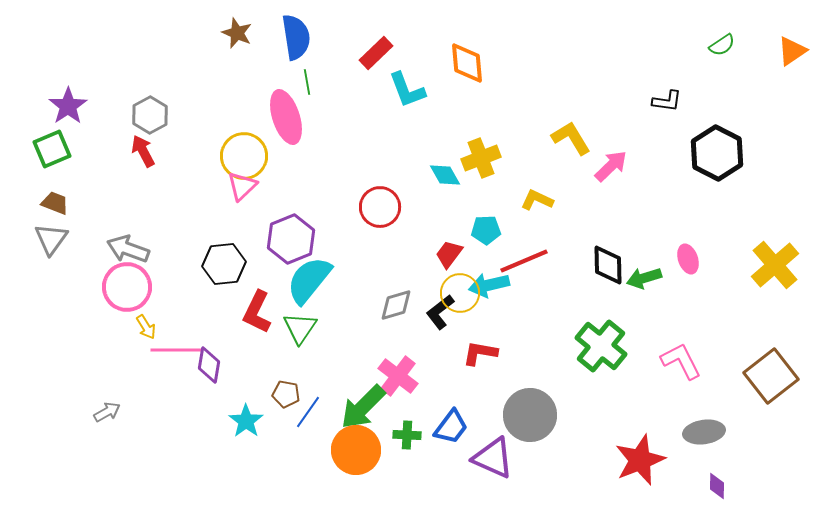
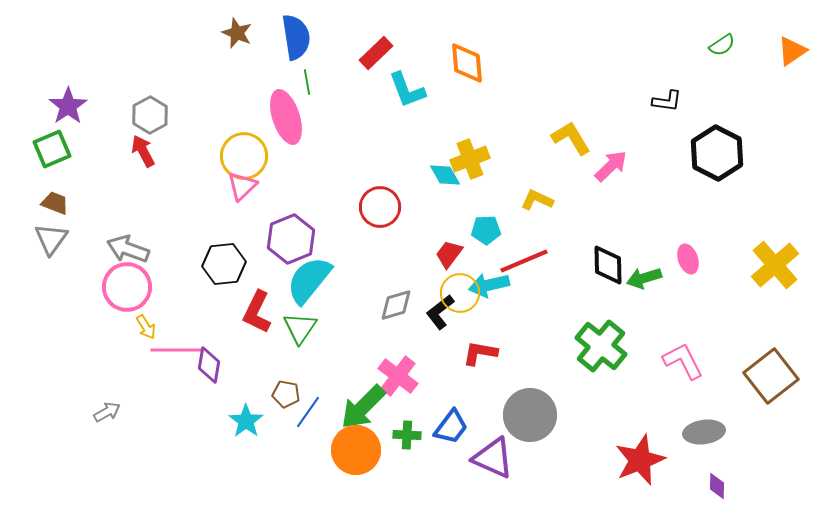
yellow cross at (481, 158): moved 11 px left, 1 px down
pink L-shape at (681, 361): moved 2 px right
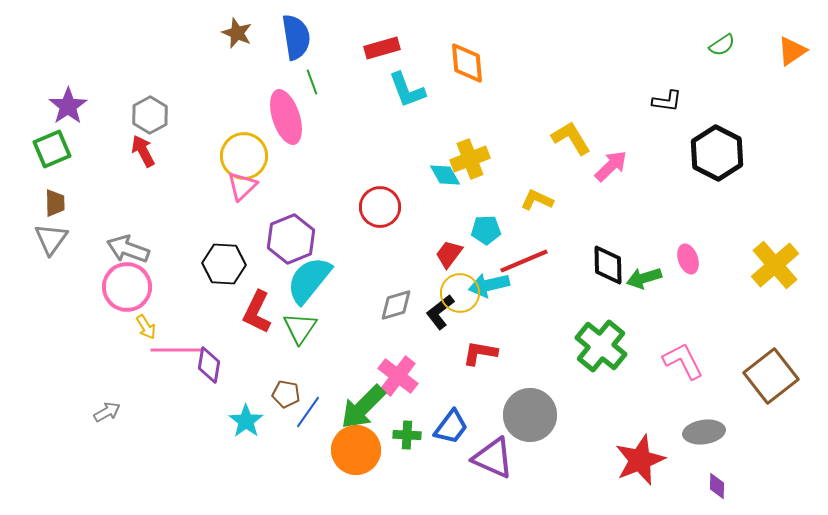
red rectangle at (376, 53): moved 6 px right, 5 px up; rotated 28 degrees clockwise
green line at (307, 82): moved 5 px right; rotated 10 degrees counterclockwise
brown trapezoid at (55, 203): rotated 68 degrees clockwise
black hexagon at (224, 264): rotated 9 degrees clockwise
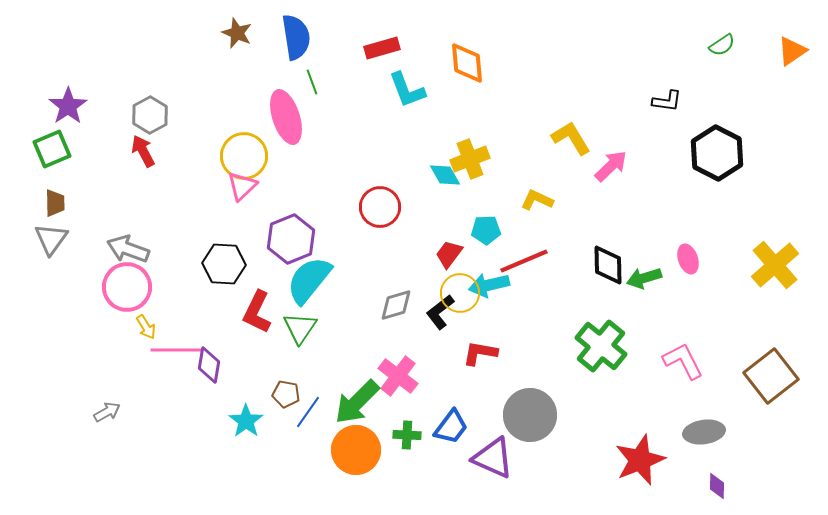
green arrow at (363, 407): moved 6 px left, 5 px up
